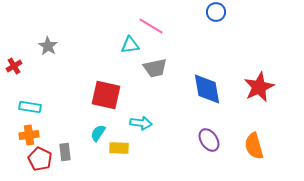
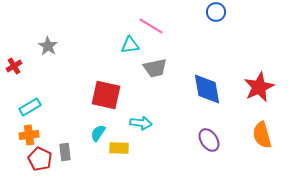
cyan rectangle: rotated 40 degrees counterclockwise
orange semicircle: moved 8 px right, 11 px up
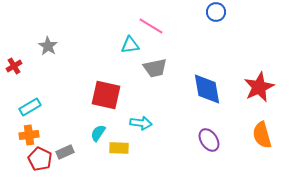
gray rectangle: rotated 72 degrees clockwise
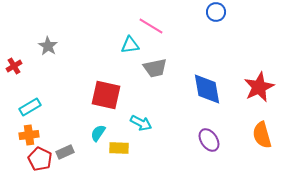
cyan arrow: rotated 20 degrees clockwise
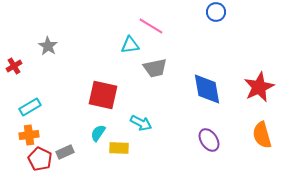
red square: moved 3 px left
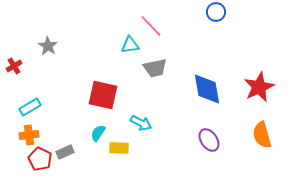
pink line: rotated 15 degrees clockwise
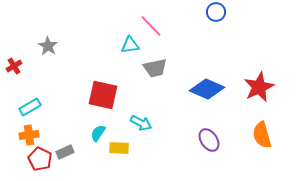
blue diamond: rotated 56 degrees counterclockwise
